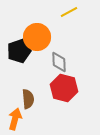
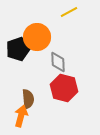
black pentagon: moved 1 px left, 2 px up
gray diamond: moved 1 px left
orange arrow: moved 6 px right, 3 px up
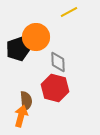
orange circle: moved 1 px left
red hexagon: moved 9 px left
brown semicircle: moved 2 px left, 2 px down
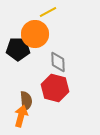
yellow line: moved 21 px left
orange circle: moved 1 px left, 3 px up
black pentagon: rotated 20 degrees clockwise
